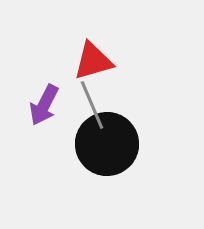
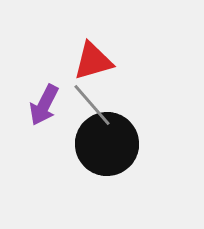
gray line: rotated 18 degrees counterclockwise
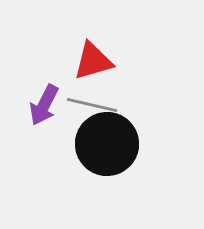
gray line: rotated 36 degrees counterclockwise
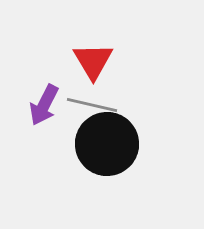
red triangle: rotated 45 degrees counterclockwise
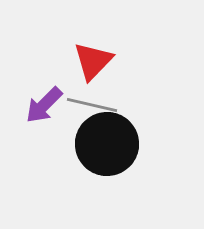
red triangle: rotated 15 degrees clockwise
purple arrow: rotated 18 degrees clockwise
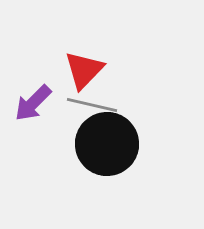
red triangle: moved 9 px left, 9 px down
purple arrow: moved 11 px left, 2 px up
